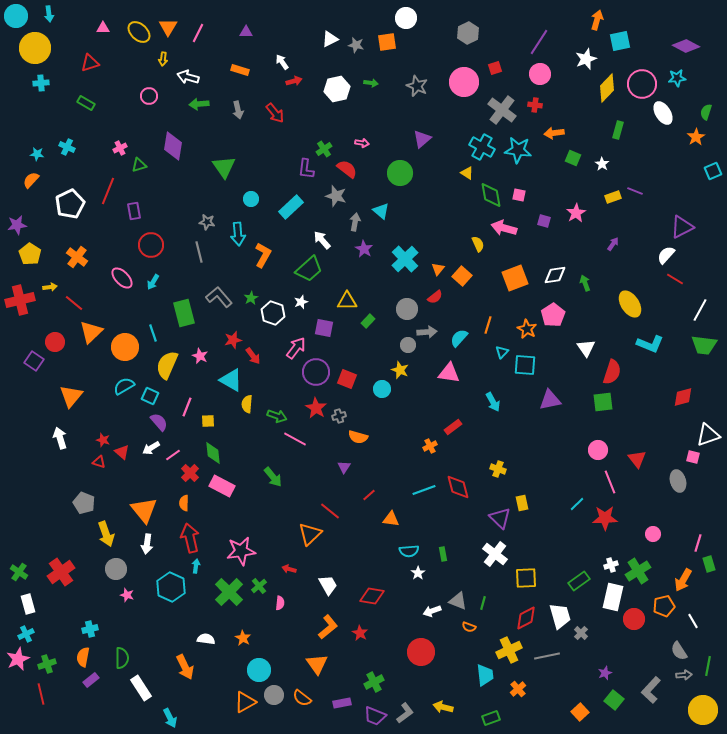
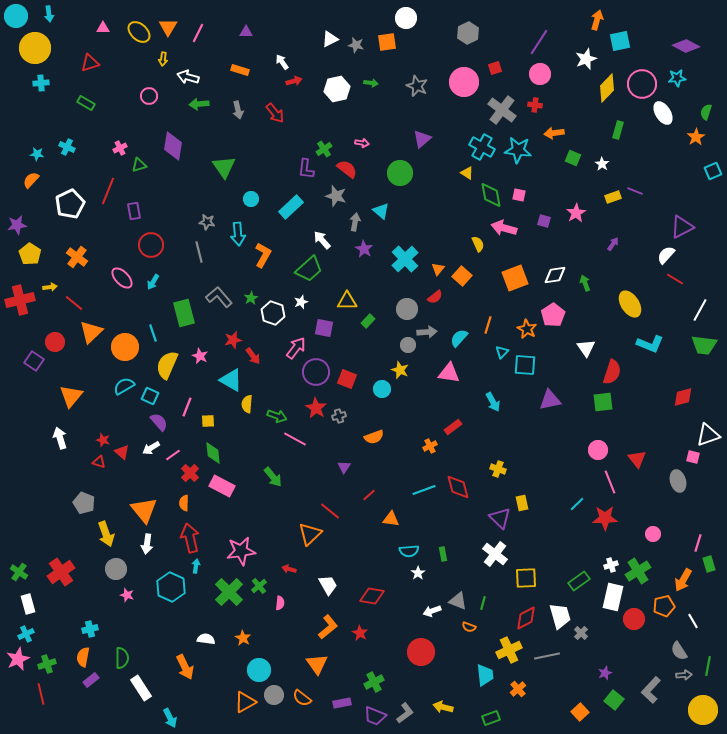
orange semicircle at (358, 437): moved 16 px right; rotated 36 degrees counterclockwise
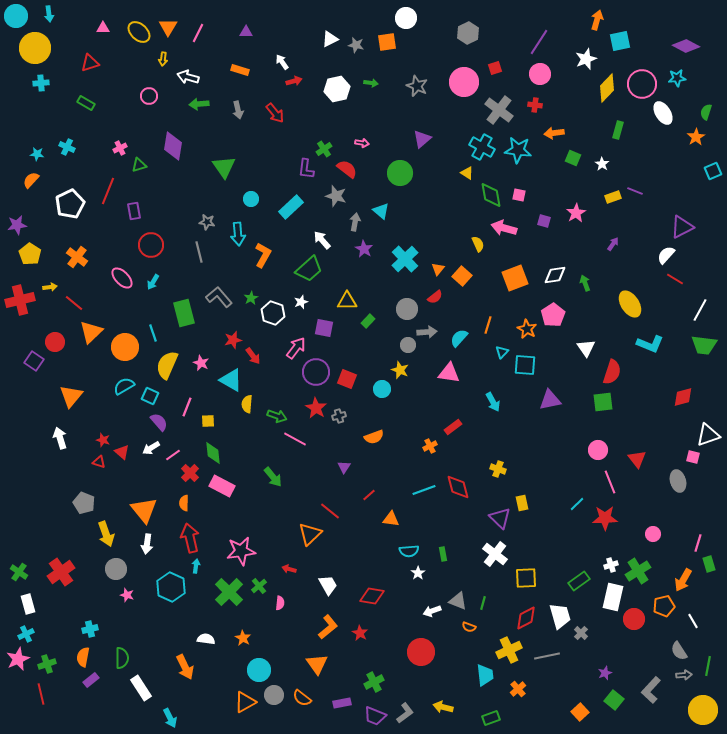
gray cross at (502, 110): moved 3 px left
pink star at (200, 356): moved 1 px right, 7 px down
